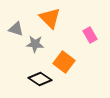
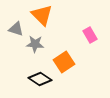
orange triangle: moved 8 px left, 3 px up
orange square: rotated 20 degrees clockwise
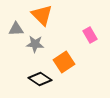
gray triangle: rotated 21 degrees counterclockwise
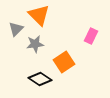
orange triangle: moved 3 px left
gray triangle: rotated 42 degrees counterclockwise
pink rectangle: moved 1 px right, 1 px down; rotated 56 degrees clockwise
gray star: rotated 12 degrees counterclockwise
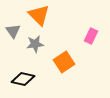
gray triangle: moved 3 px left, 2 px down; rotated 21 degrees counterclockwise
black diamond: moved 17 px left; rotated 20 degrees counterclockwise
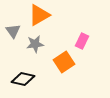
orange triangle: rotated 45 degrees clockwise
pink rectangle: moved 9 px left, 5 px down
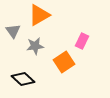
gray star: moved 2 px down
black diamond: rotated 30 degrees clockwise
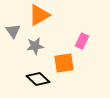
orange square: moved 1 px down; rotated 25 degrees clockwise
black diamond: moved 15 px right
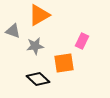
gray triangle: rotated 35 degrees counterclockwise
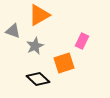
gray star: rotated 18 degrees counterclockwise
orange square: rotated 10 degrees counterclockwise
